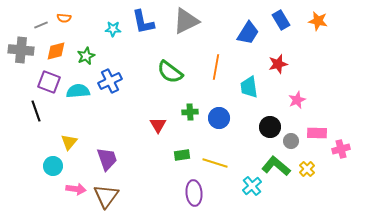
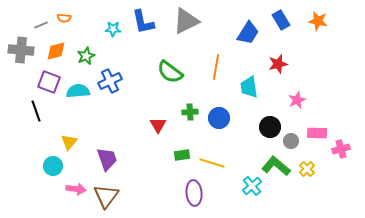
yellow line: moved 3 px left
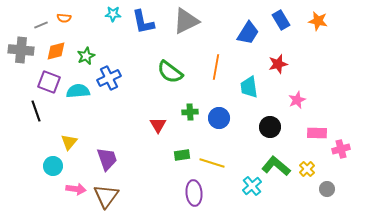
cyan star: moved 15 px up
blue cross: moved 1 px left, 3 px up
gray circle: moved 36 px right, 48 px down
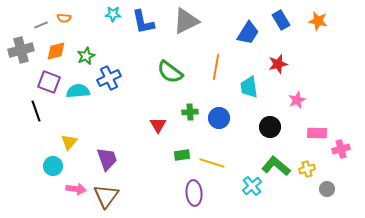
gray cross: rotated 20 degrees counterclockwise
yellow cross: rotated 28 degrees clockwise
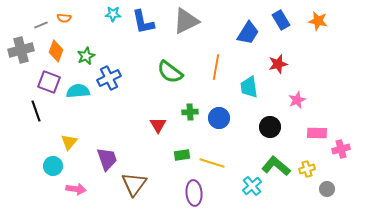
orange diamond: rotated 55 degrees counterclockwise
brown triangle: moved 28 px right, 12 px up
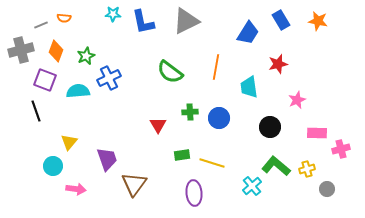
purple square: moved 4 px left, 2 px up
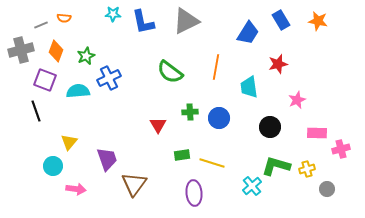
green L-shape: rotated 24 degrees counterclockwise
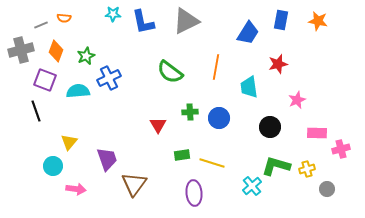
blue rectangle: rotated 42 degrees clockwise
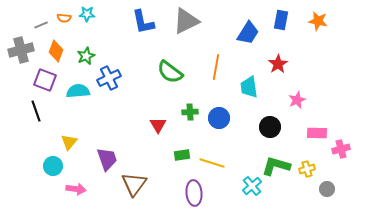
cyan star: moved 26 px left
red star: rotated 18 degrees counterclockwise
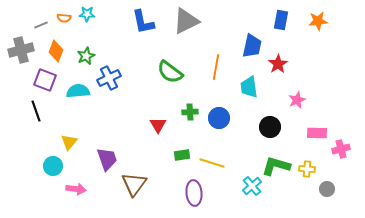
orange star: rotated 18 degrees counterclockwise
blue trapezoid: moved 4 px right, 13 px down; rotated 20 degrees counterclockwise
yellow cross: rotated 21 degrees clockwise
